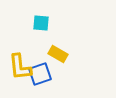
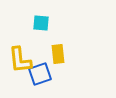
yellow rectangle: rotated 54 degrees clockwise
yellow L-shape: moved 7 px up
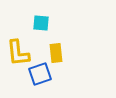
yellow rectangle: moved 2 px left, 1 px up
yellow L-shape: moved 2 px left, 7 px up
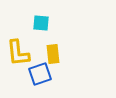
yellow rectangle: moved 3 px left, 1 px down
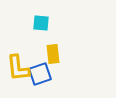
yellow L-shape: moved 15 px down
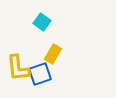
cyan square: moved 1 px right, 1 px up; rotated 30 degrees clockwise
yellow rectangle: rotated 36 degrees clockwise
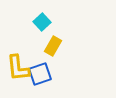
cyan square: rotated 12 degrees clockwise
yellow rectangle: moved 8 px up
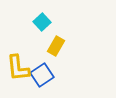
yellow rectangle: moved 3 px right
blue square: moved 2 px right, 1 px down; rotated 15 degrees counterclockwise
